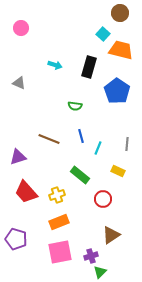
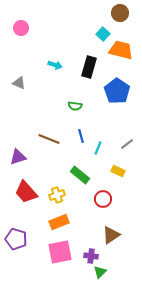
gray line: rotated 48 degrees clockwise
purple cross: rotated 24 degrees clockwise
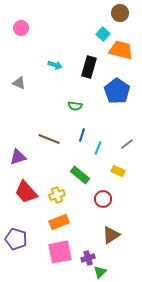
blue line: moved 1 px right, 1 px up; rotated 32 degrees clockwise
purple cross: moved 3 px left, 2 px down; rotated 24 degrees counterclockwise
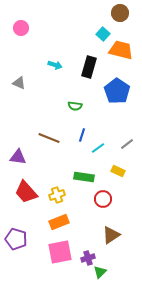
brown line: moved 1 px up
cyan line: rotated 32 degrees clockwise
purple triangle: rotated 24 degrees clockwise
green rectangle: moved 4 px right, 2 px down; rotated 30 degrees counterclockwise
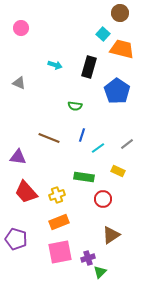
orange trapezoid: moved 1 px right, 1 px up
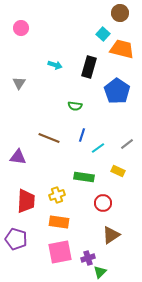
gray triangle: rotated 40 degrees clockwise
red trapezoid: moved 9 px down; rotated 135 degrees counterclockwise
red circle: moved 4 px down
orange rectangle: rotated 30 degrees clockwise
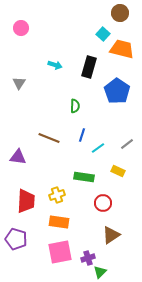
green semicircle: rotated 96 degrees counterclockwise
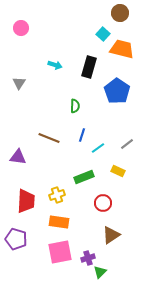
green rectangle: rotated 30 degrees counterclockwise
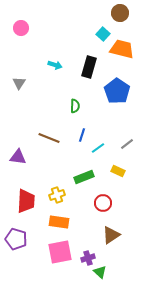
green triangle: rotated 32 degrees counterclockwise
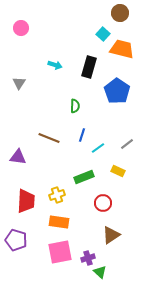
purple pentagon: moved 1 px down
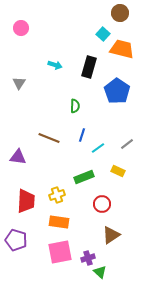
red circle: moved 1 px left, 1 px down
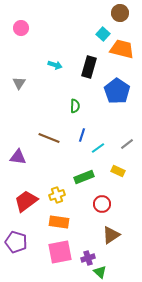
red trapezoid: rotated 130 degrees counterclockwise
purple pentagon: moved 2 px down
